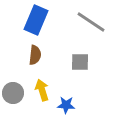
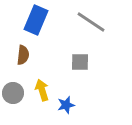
brown semicircle: moved 12 px left
blue star: rotated 18 degrees counterclockwise
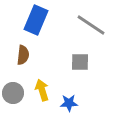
gray line: moved 3 px down
blue star: moved 3 px right, 2 px up; rotated 12 degrees clockwise
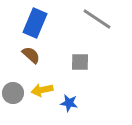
blue rectangle: moved 1 px left, 3 px down
gray line: moved 6 px right, 6 px up
brown semicircle: moved 8 px right; rotated 54 degrees counterclockwise
yellow arrow: rotated 85 degrees counterclockwise
blue star: rotated 12 degrees clockwise
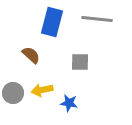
gray line: rotated 28 degrees counterclockwise
blue rectangle: moved 17 px right, 1 px up; rotated 8 degrees counterclockwise
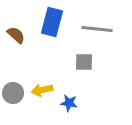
gray line: moved 10 px down
brown semicircle: moved 15 px left, 20 px up
gray square: moved 4 px right
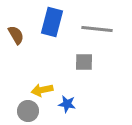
brown semicircle: rotated 18 degrees clockwise
gray circle: moved 15 px right, 18 px down
blue star: moved 2 px left, 1 px down
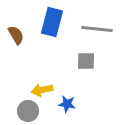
gray square: moved 2 px right, 1 px up
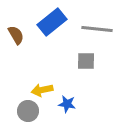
blue rectangle: rotated 36 degrees clockwise
